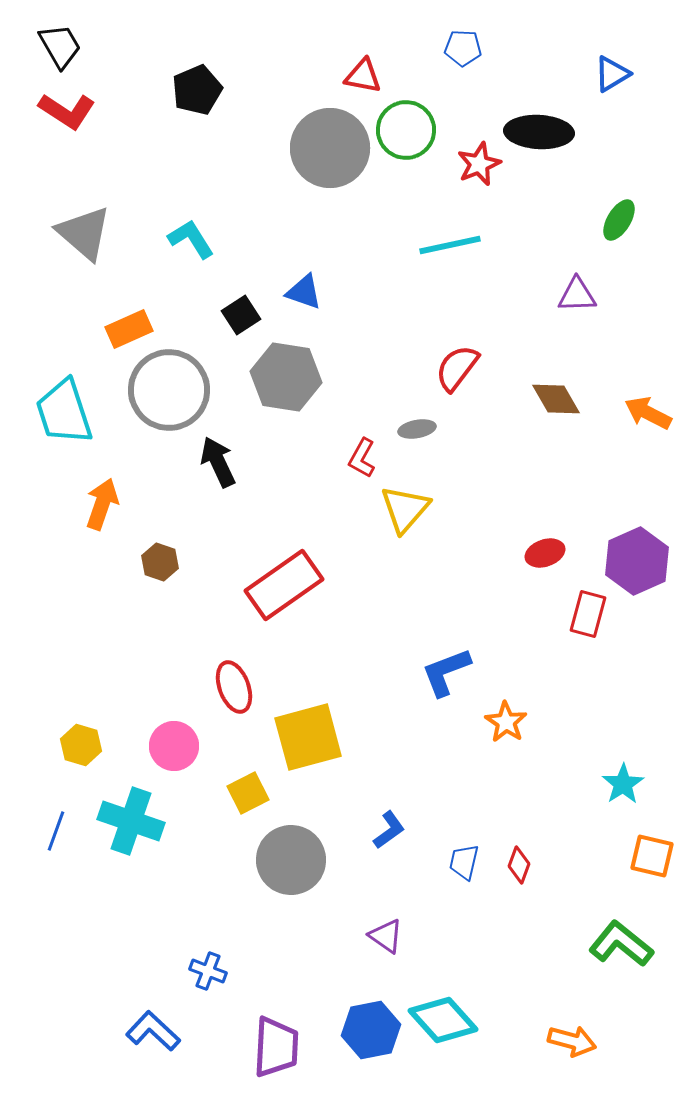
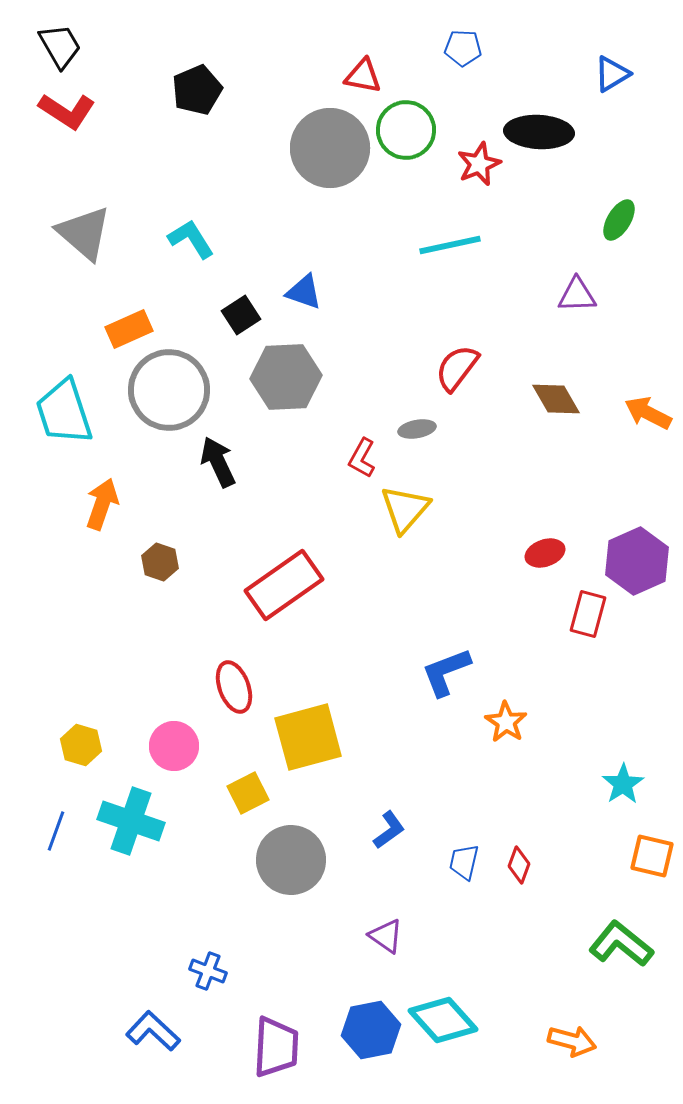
gray hexagon at (286, 377): rotated 12 degrees counterclockwise
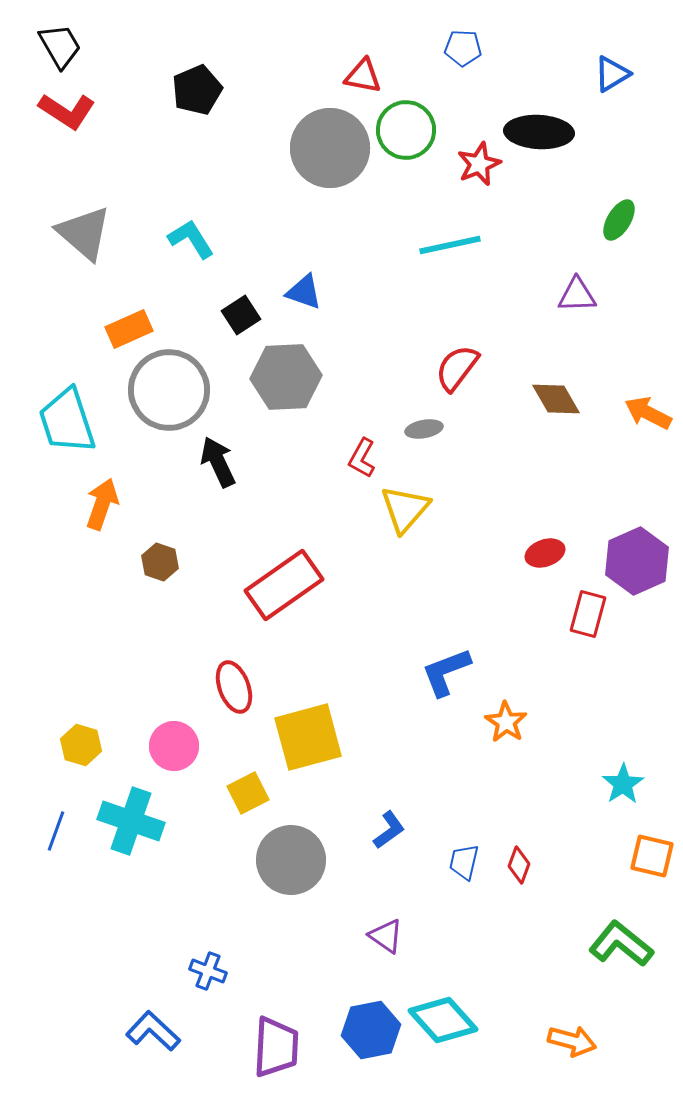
cyan trapezoid at (64, 412): moved 3 px right, 9 px down
gray ellipse at (417, 429): moved 7 px right
